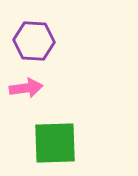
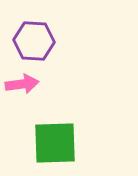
pink arrow: moved 4 px left, 4 px up
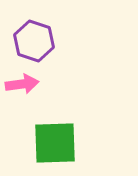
purple hexagon: rotated 15 degrees clockwise
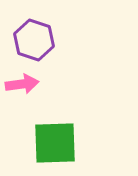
purple hexagon: moved 1 px up
